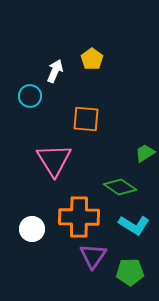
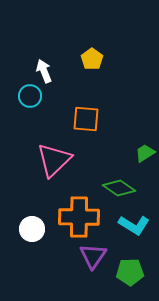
white arrow: moved 11 px left; rotated 45 degrees counterclockwise
pink triangle: rotated 18 degrees clockwise
green diamond: moved 1 px left, 1 px down
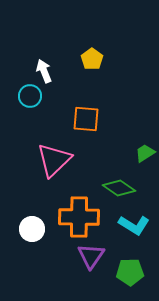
purple triangle: moved 2 px left
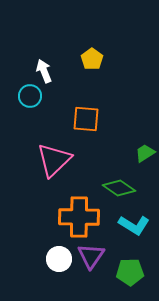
white circle: moved 27 px right, 30 px down
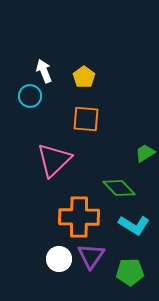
yellow pentagon: moved 8 px left, 18 px down
green diamond: rotated 12 degrees clockwise
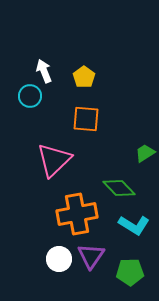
orange cross: moved 2 px left, 3 px up; rotated 12 degrees counterclockwise
